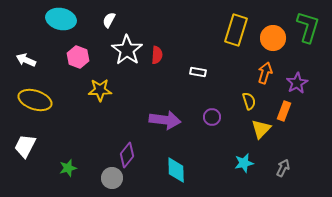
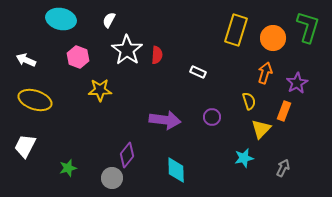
white rectangle: rotated 14 degrees clockwise
cyan star: moved 5 px up
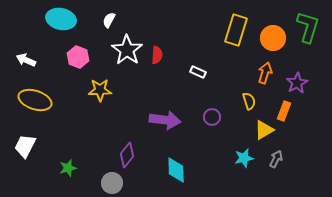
yellow triangle: moved 3 px right, 1 px down; rotated 15 degrees clockwise
gray arrow: moved 7 px left, 9 px up
gray circle: moved 5 px down
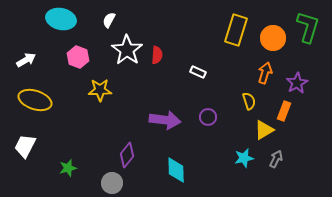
white arrow: rotated 126 degrees clockwise
purple circle: moved 4 px left
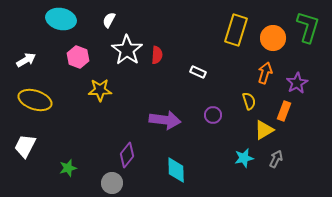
purple circle: moved 5 px right, 2 px up
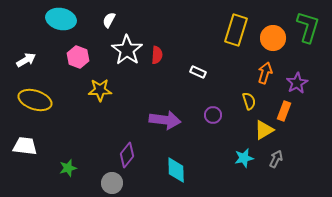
white trapezoid: rotated 70 degrees clockwise
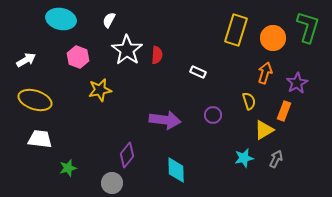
yellow star: rotated 10 degrees counterclockwise
white trapezoid: moved 15 px right, 7 px up
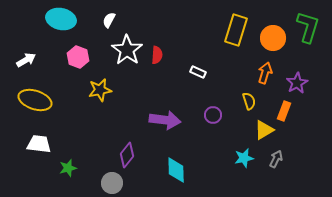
white trapezoid: moved 1 px left, 5 px down
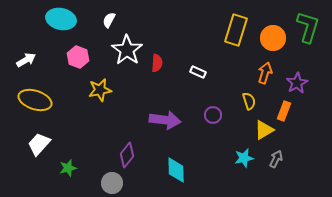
red semicircle: moved 8 px down
white trapezoid: rotated 55 degrees counterclockwise
